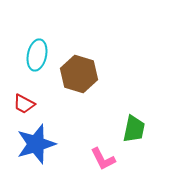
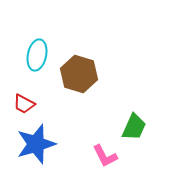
green trapezoid: moved 2 px up; rotated 12 degrees clockwise
pink L-shape: moved 2 px right, 3 px up
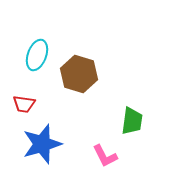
cyan ellipse: rotated 8 degrees clockwise
red trapezoid: rotated 20 degrees counterclockwise
green trapezoid: moved 2 px left, 6 px up; rotated 16 degrees counterclockwise
blue star: moved 6 px right
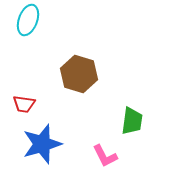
cyan ellipse: moved 9 px left, 35 px up
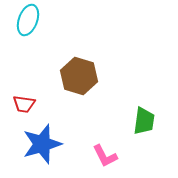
brown hexagon: moved 2 px down
green trapezoid: moved 12 px right
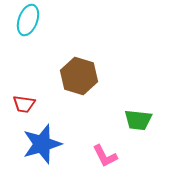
green trapezoid: moved 6 px left, 1 px up; rotated 88 degrees clockwise
